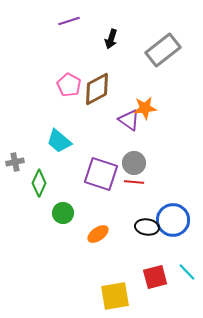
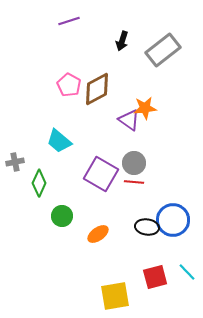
black arrow: moved 11 px right, 2 px down
purple square: rotated 12 degrees clockwise
green circle: moved 1 px left, 3 px down
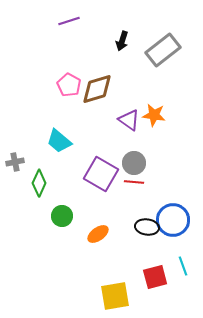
brown diamond: rotated 12 degrees clockwise
orange star: moved 9 px right, 7 px down; rotated 15 degrees clockwise
cyan line: moved 4 px left, 6 px up; rotated 24 degrees clockwise
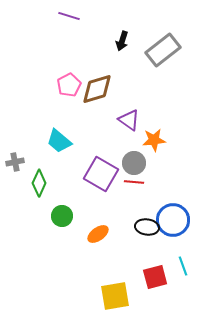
purple line: moved 5 px up; rotated 35 degrees clockwise
pink pentagon: rotated 15 degrees clockwise
orange star: moved 25 px down; rotated 15 degrees counterclockwise
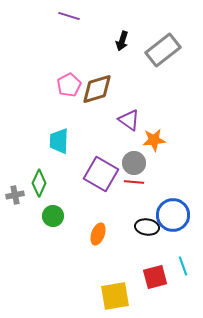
cyan trapezoid: rotated 52 degrees clockwise
gray cross: moved 33 px down
green circle: moved 9 px left
blue circle: moved 5 px up
orange ellipse: rotated 35 degrees counterclockwise
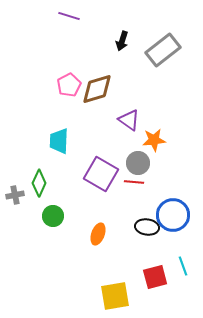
gray circle: moved 4 px right
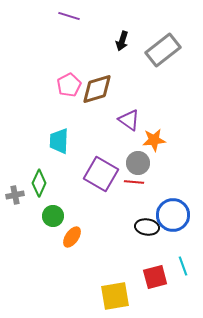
orange ellipse: moved 26 px left, 3 px down; rotated 15 degrees clockwise
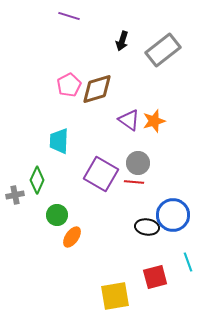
orange star: moved 19 px up; rotated 10 degrees counterclockwise
green diamond: moved 2 px left, 3 px up
green circle: moved 4 px right, 1 px up
cyan line: moved 5 px right, 4 px up
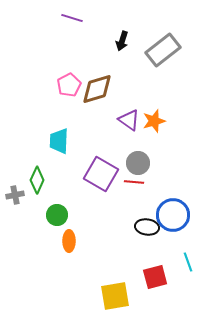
purple line: moved 3 px right, 2 px down
orange ellipse: moved 3 px left, 4 px down; rotated 35 degrees counterclockwise
